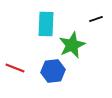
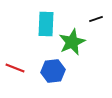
green star: moved 3 px up
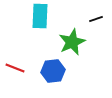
cyan rectangle: moved 6 px left, 8 px up
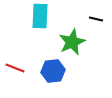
black line: rotated 32 degrees clockwise
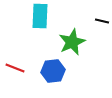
black line: moved 6 px right, 2 px down
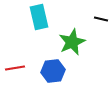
cyan rectangle: moved 1 px left, 1 px down; rotated 15 degrees counterclockwise
black line: moved 1 px left, 2 px up
red line: rotated 30 degrees counterclockwise
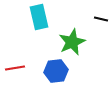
blue hexagon: moved 3 px right
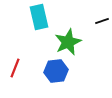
black line: moved 1 px right, 2 px down; rotated 32 degrees counterclockwise
green star: moved 4 px left
red line: rotated 60 degrees counterclockwise
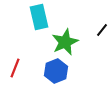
black line: moved 9 px down; rotated 32 degrees counterclockwise
green star: moved 3 px left
blue hexagon: rotated 15 degrees counterclockwise
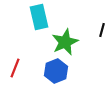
black line: rotated 24 degrees counterclockwise
